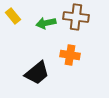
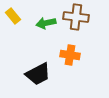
black trapezoid: moved 1 px right, 1 px down; rotated 12 degrees clockwise
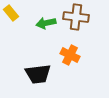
yellow rectangle: moved 2 px left, 3 px up
orange cross: rotated 18 degrees clockwise
black trapezoid: rotated 20 degrees clockwise
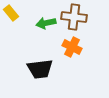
brown cross: moved 2 px left
orange cross: moved 2 px right, 8 px up
black trapezoid: moved 2 px right, 5 px up
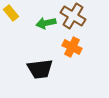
brown cross: moved 1 px left, 1 px up; rotated 25 degrees clockwise
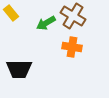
green arrow: rotated 18 degrees counterclockwise
orange cross: rotated 18 degrees counterclockwise
black trapezoid: moved 21 px left; rotated 8 degrees clockwise
